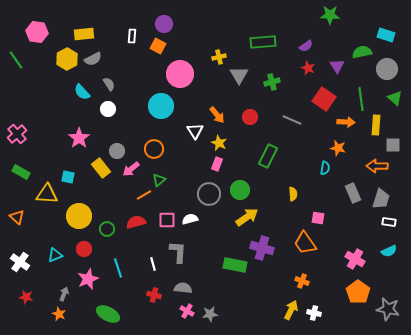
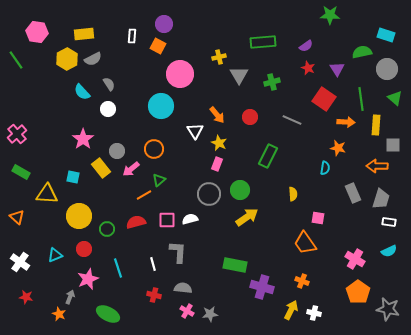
purple triangle at (337, 66): moved 3 px down
pink star at (79, 138): moved 4 px right, 1 px down
cyan square at (68, 177): moved 5 px right
purple cross at (262, 248): moved 39 px down
gray arrow at (64, 294): moved 6 px right, 3 px down
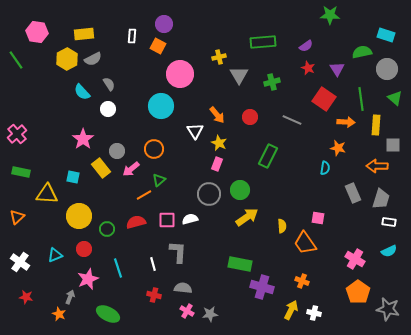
green rectangle at (21, 172): rotated 18 degrees counterclockwise
yellow semicircle at (293, 194): moved 11 px left, 32 px down
orange triangle at (17, 217): rotated 35 degrees clockwise
green rectangle at (235, 265): moved 5 px right, 1 px up
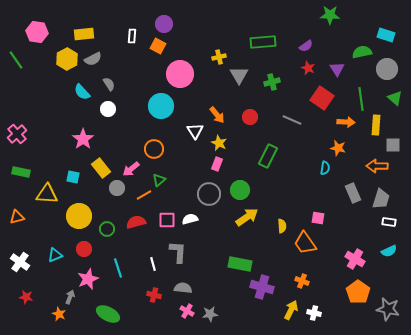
red square at (324, 99): moved 2 px left, 1 px up
gray circle at (117, 151): moved 37 px down
orange triangle at (17, 217): rotated 28 degrees clockwise
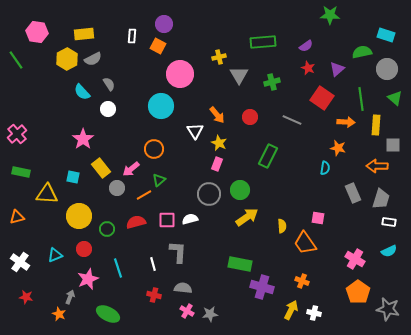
purple triangle at (337, 69): rotated 21 degrees clockwise
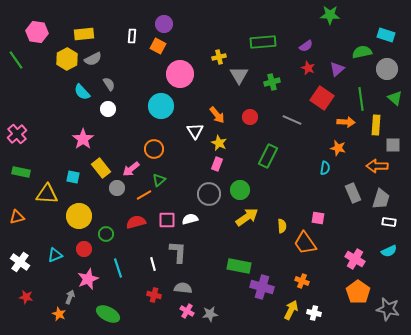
green circle at (107, 229): moved 1 px left, 5 px down
green rectangle at (240, 264): moved 1 px left, 2 px down
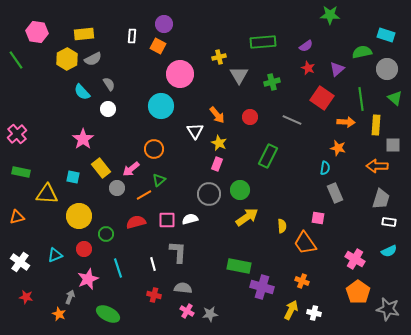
gray rectangle at (353, 193): moved 18 px left
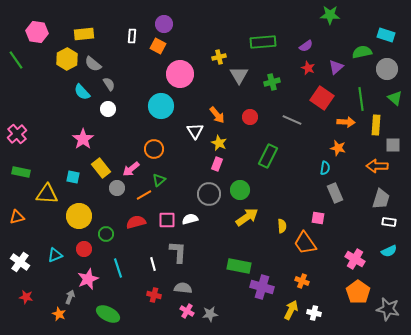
gray semicircle at (93, 59): moved 5 px down; rotated 66 degrees clockwise
purple triangle at (337, 69): moved 1 px left, 2 px up
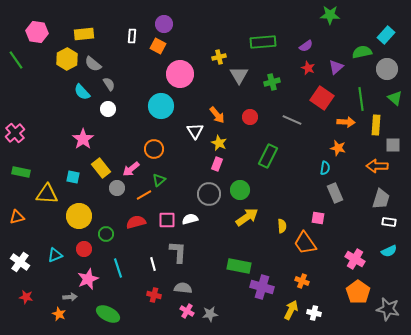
cyan rectangle at (386, 35): rotated 66 degrees counterclockwise
pink cross at (17, 134): moved 2 px left, 1 px up
gray arrow at (70, 297): rotated 64 degrees clockwise
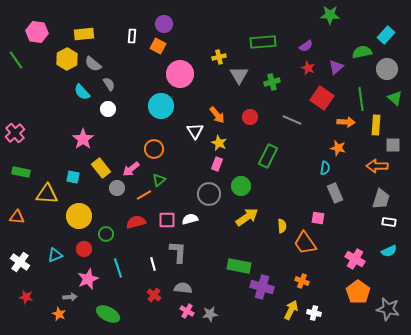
green circle at (240, 190): moved 1 px right, 4 px up
orange triangle at (17, 217): rotated 21 degrees clockwise
red cross at (154, 295): rotated 24 degrees clockwise
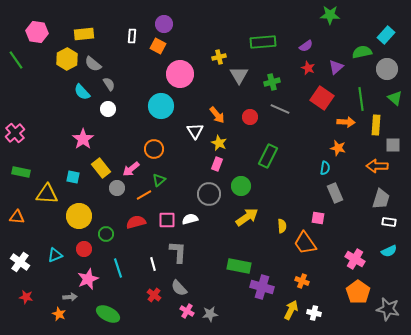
gray line at (292, 120): moved 12 px left, 11 px up
gray semicircle at (183, 288): moved 4 px left; rotated 138 degrees counterclockwise
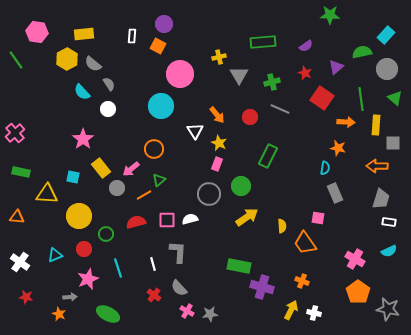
red star at (308, 68): moved 3 px left, 5 px down
gray square at (393, 145): moved 2 px up
